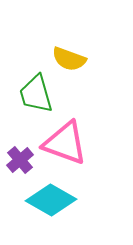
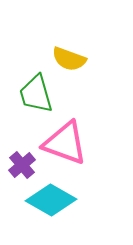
purple cross: moved 2 px right, 5 px down
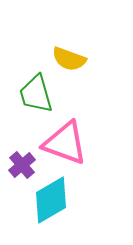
cyan diamond: rotated 60 degrees counterclockwise
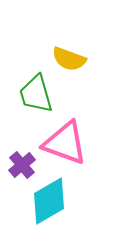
cyan diamond: moved 2 px left, 1 px down
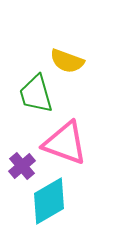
yellow semicircle: moved 2 px left, 2 px down
purple cross: moved 1 px down
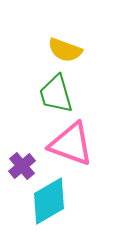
yellow semicircle: moved 2 px left, 11 px up
green trapezoid: moved 20 px right
pink triangle: moved 6 px right, 1 px down
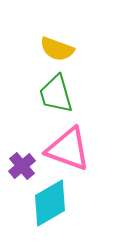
yellow semicircle: moved 8 px left, 1 px up
pink triangle: moved 3 px left, 5 px down
cyan diamond: moved 1 px right, 2 px down
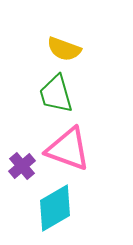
yellow semicircle: moved 7 px right
cyan diamond: moved 5 px right, 5 px down
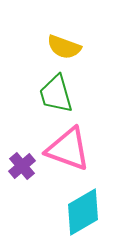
yellow semicircle: moved 2 px up
cyan diamond: moved 28 px right, 4 px down
